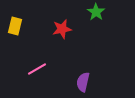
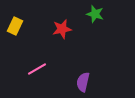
green star: moved 1 px left, 2 px down; rotated 18 degrees counterclockwise
yellow rectangle: rotated 12 degrees clockwise
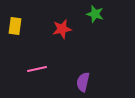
yellow rectangle: rotated 18 degrees counterclockwise
pink line: rotated 18 degrees clockwise
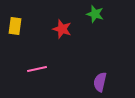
red star: rotated 30 degrees clockwise
purple semicircle: moved 17 px right
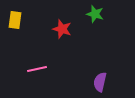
yellow rectangle: moved 6 px up
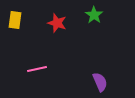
green star: moved 1 px left, 1 px down; rotated 18 degrees clockwise
red star: moved 5 px left, 6 px up
purple semicircle: rotated 144 degrees clockwise
